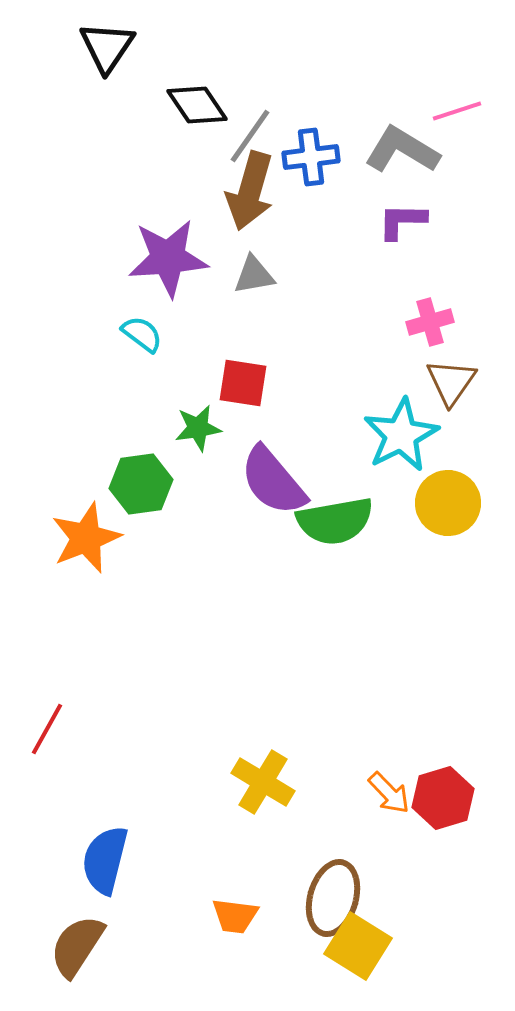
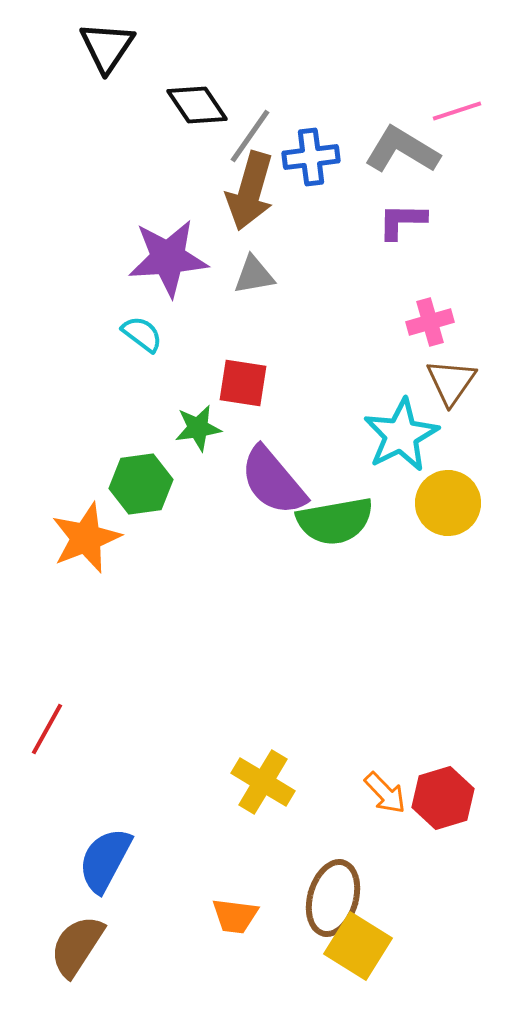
orange arrow: moved 4 px left
blue semicircle: rotated 14 degrees clockwise
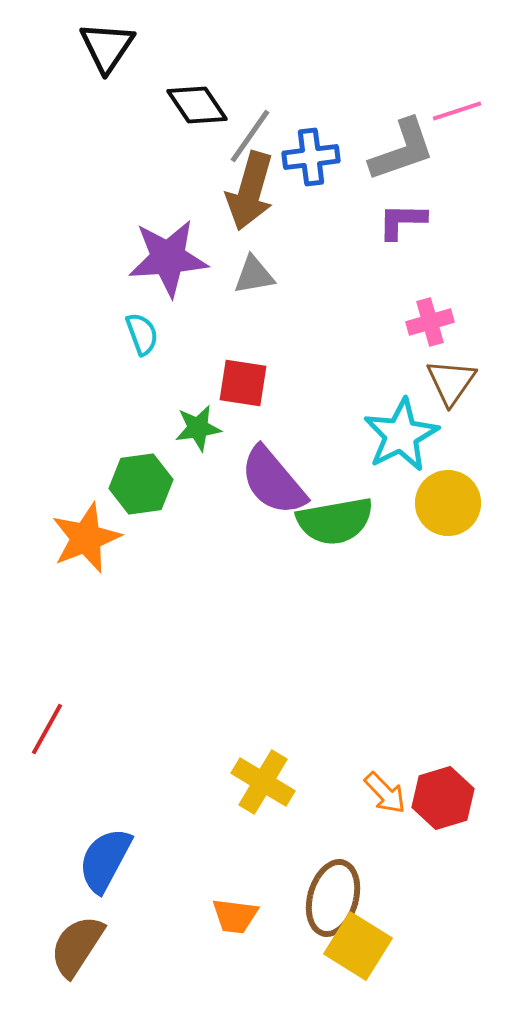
gray L-shape: rotated 130 degrees clockwise
cyan semicircle: rotated 33 degrees clockwise
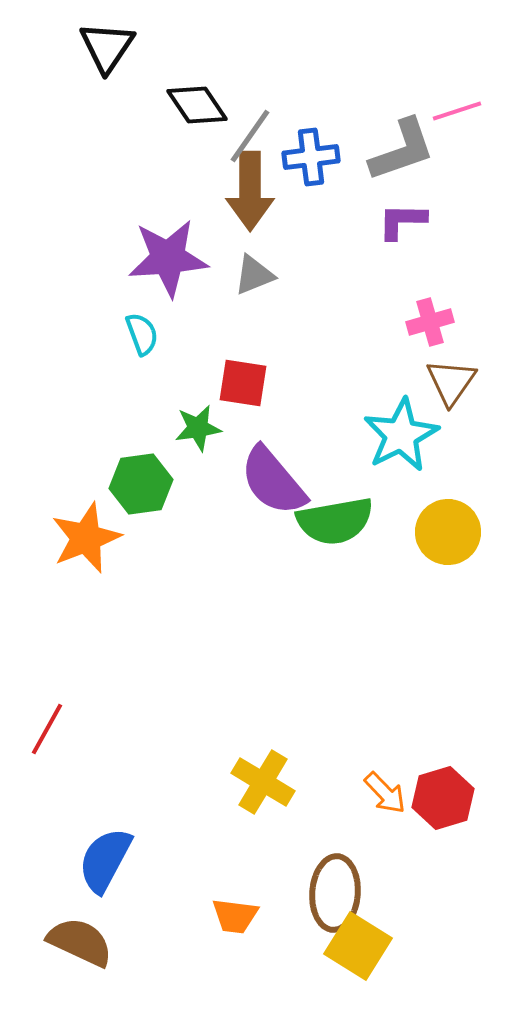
brown arrow: rotated 16 degrees counterclockwise
gray triangle: rotated 12 degrees counterclockwise
yellow circle: moved 29 px down
brown ellipse: moved 2 px right, 5 px up; rotated 12 degrees counterclockwise
brown semicircle: moved 3 px right, 4 px up; rotated 82 degrees clockwise
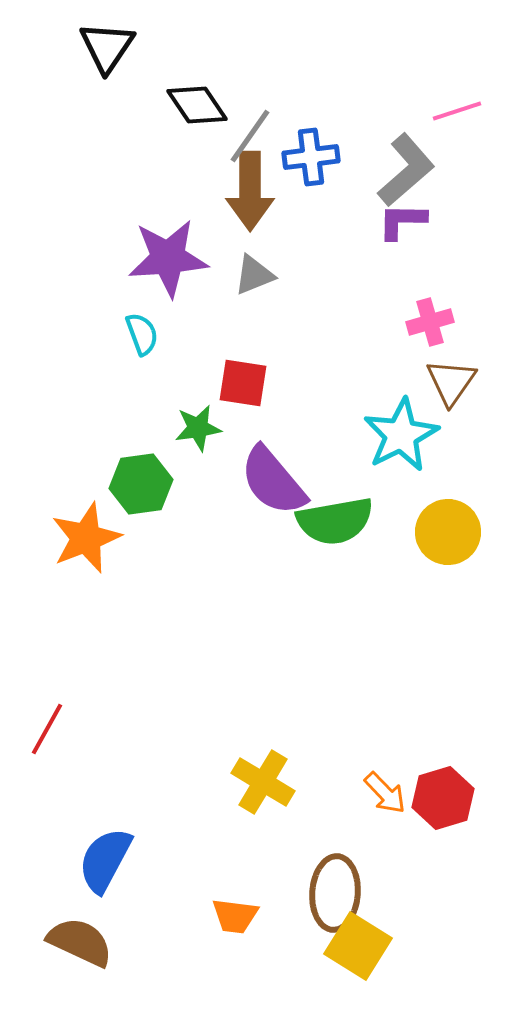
gray L-shape: moved 4 px right, 20 px down; rotated 22 degrees counterclockwise
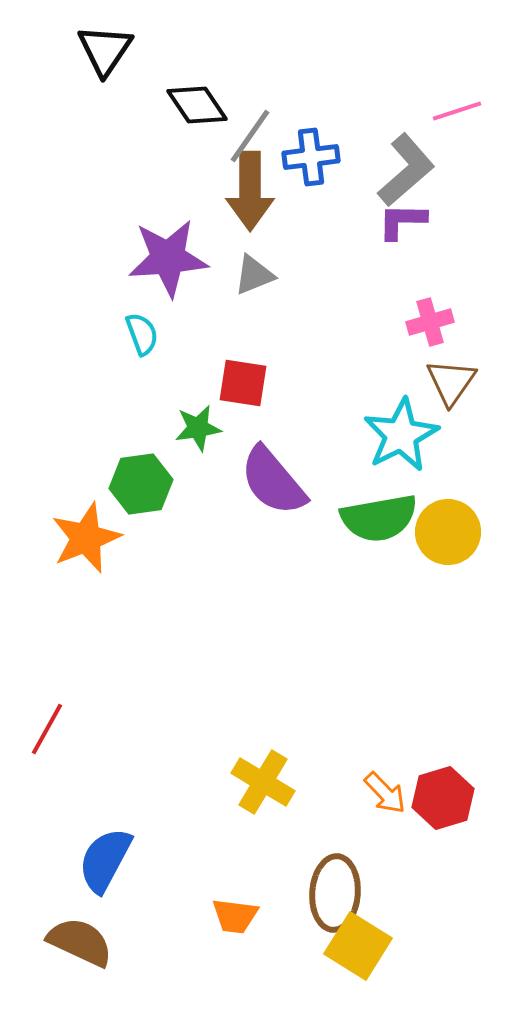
black triangle: moved 2 px left, 3 px down
green semicircle: moved 44 px right, 3 px up
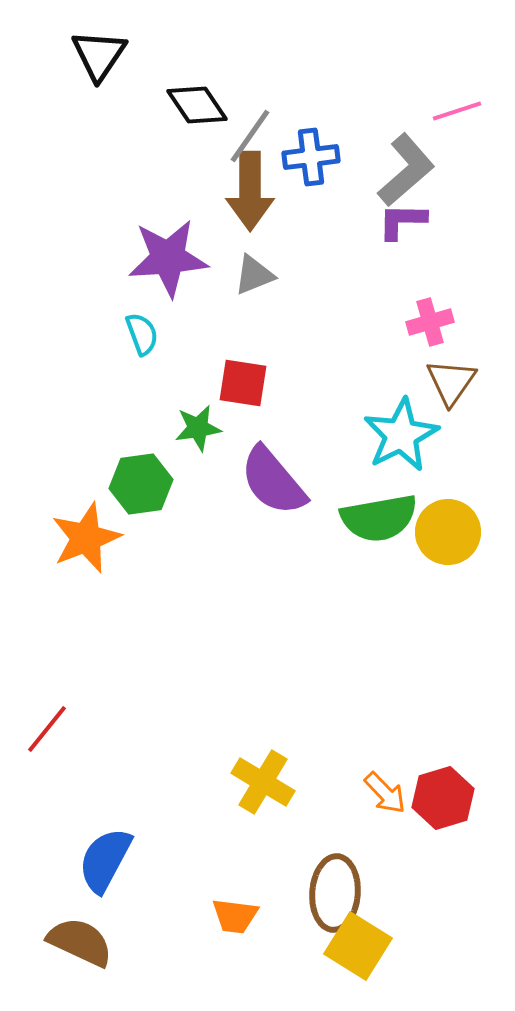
black triangle: moved 6 px left, 5 px down
red line: rotated 10 degrees clockwise
